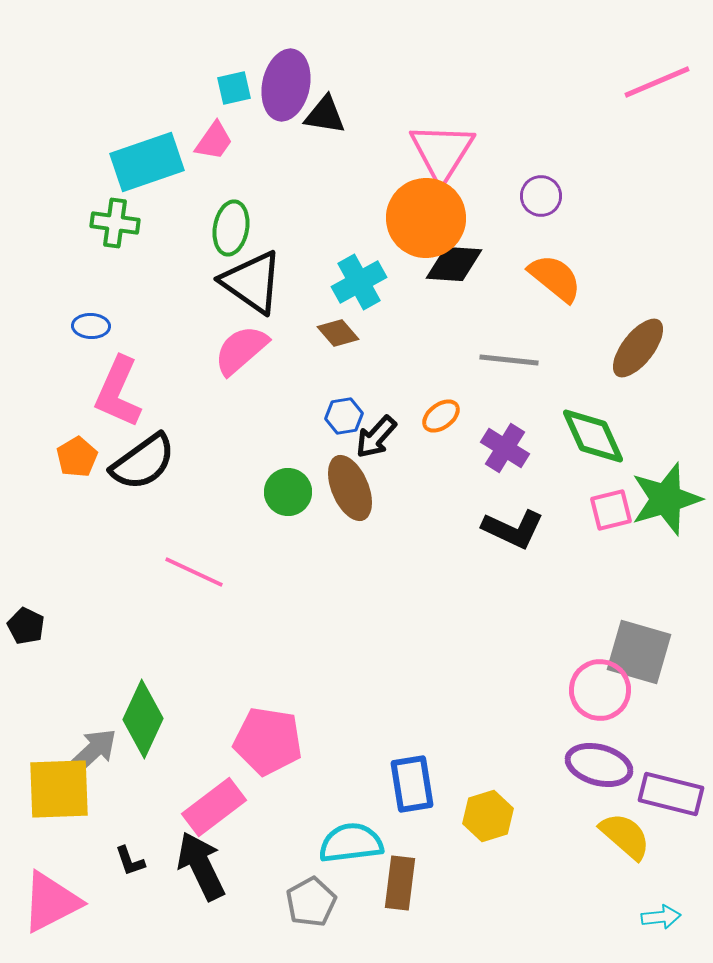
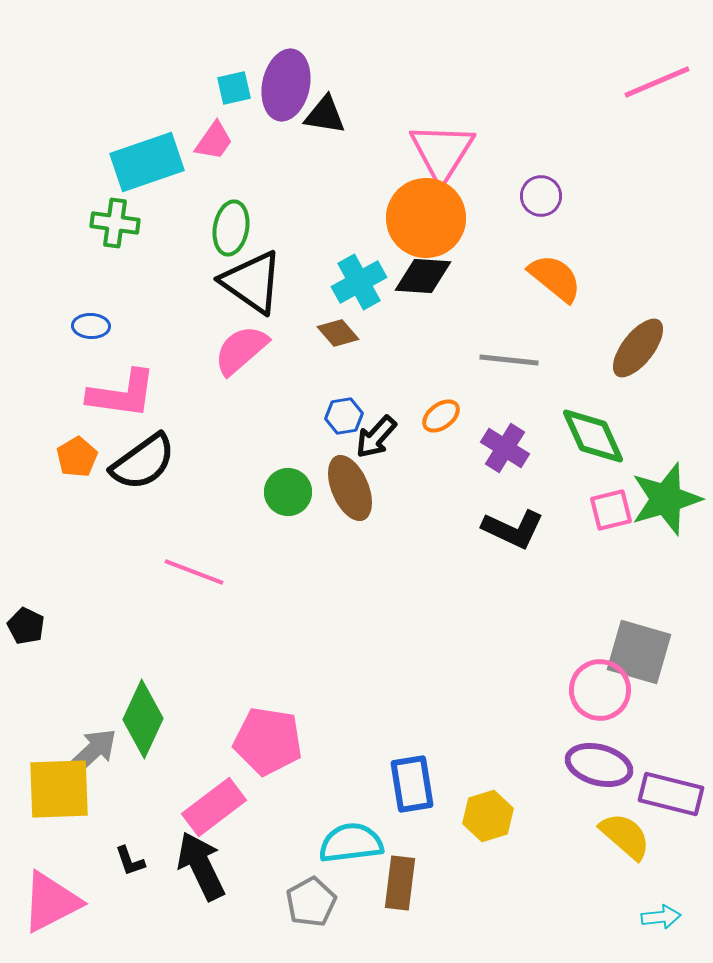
black diamond at (454, 264): moved 31 px left, 12 px down
pink L-shape at (118, 392): moved 4 px right, 2 px down; rotated 106 degrees counterclockwise
pink line at (194, 572): rotated 4 degrees counterclockwise
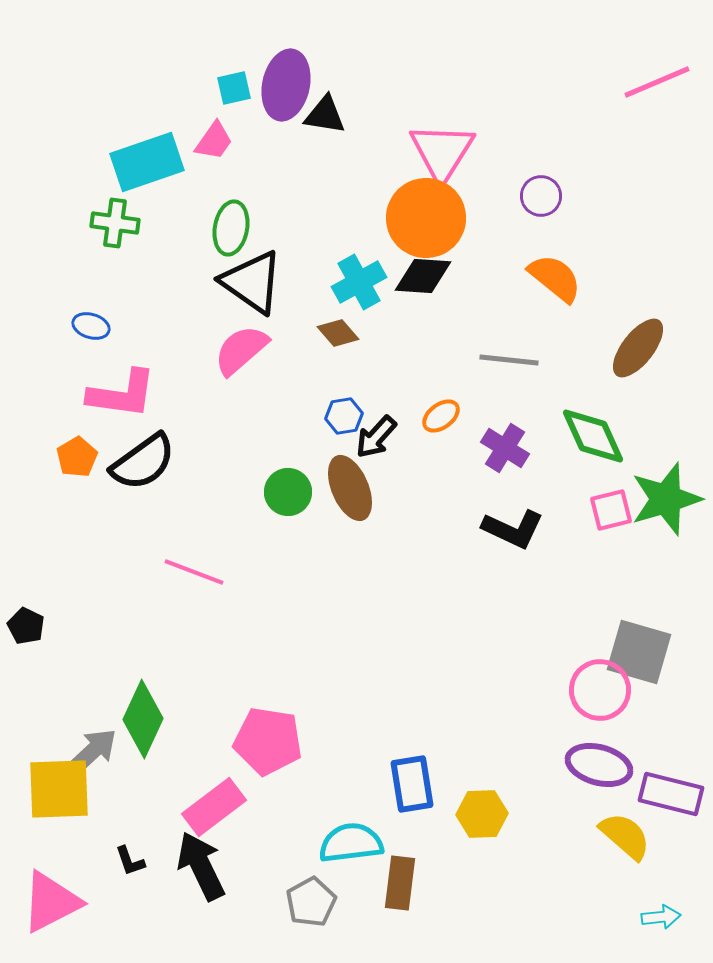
blue ellipse at (91, 326): rotated 15 degrees clockwise
yellow hexagon at (488, 816): moved 6 px left, 2 px up; rotated 15 degrees clockwise
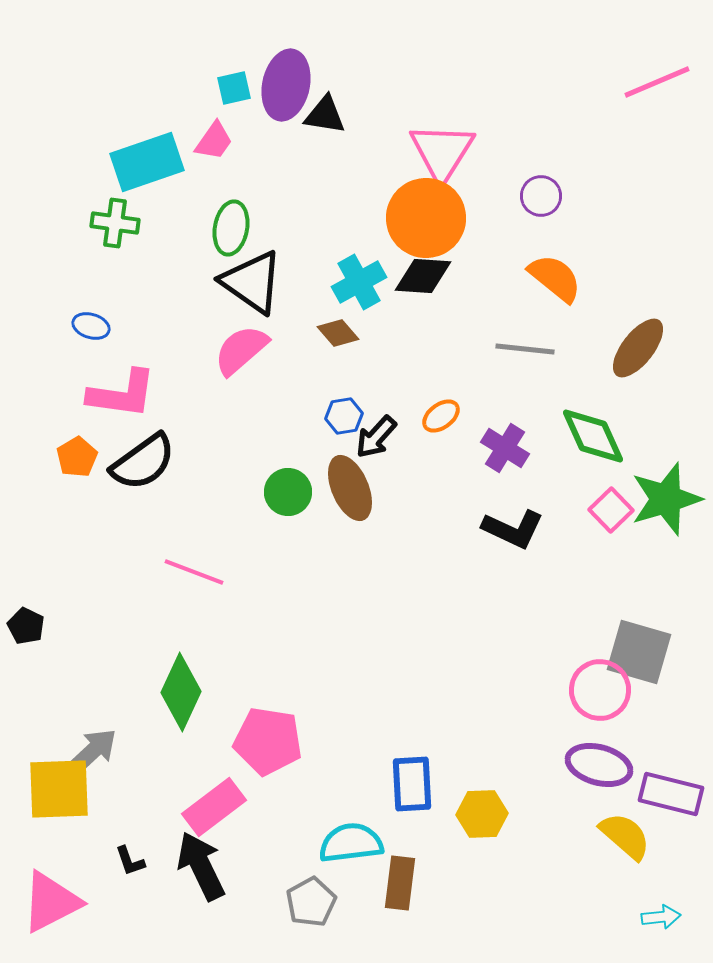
gray line at (509, 360): moved 16 px right, 11 px up
pink square at (611, 510): rotated 30 degrees counterclockwise
green diamond at (143, 719): moved 38 px right, 27 px up
blue rectangle at (412, 784): rotated 6 degrees clockwise
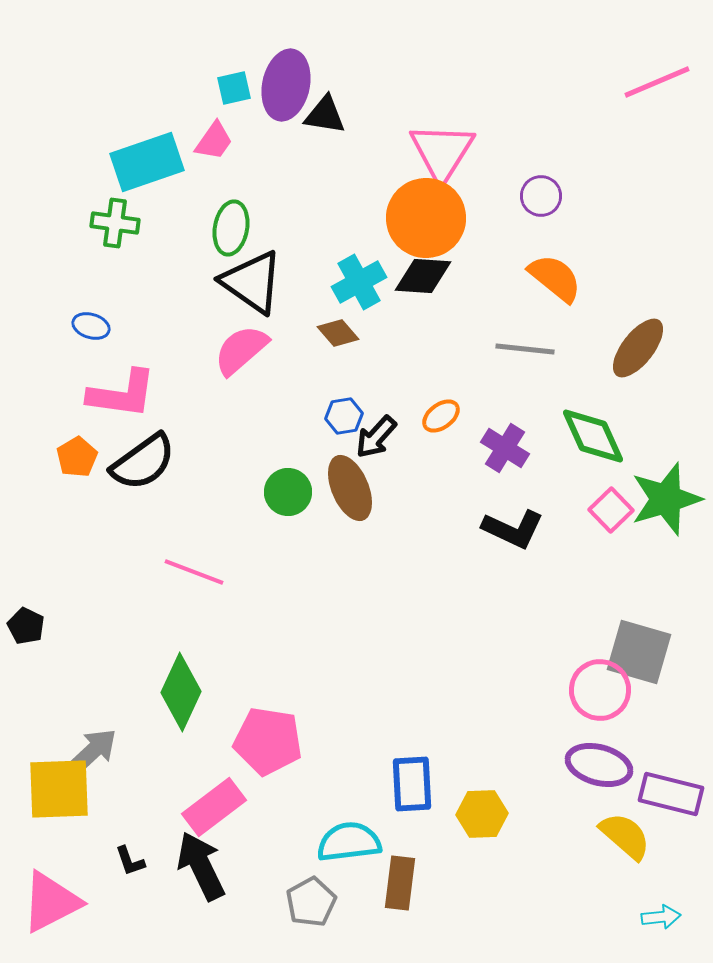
cyan semicircle at (351, 843): moved 2 px left, 1 px up
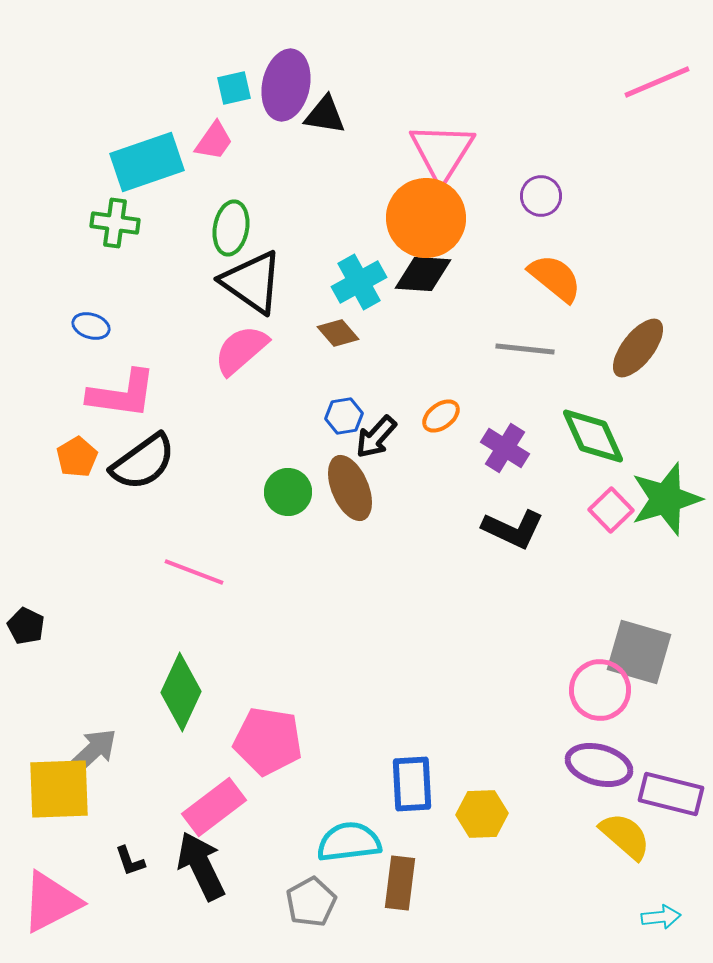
black diamond at (423, 276): moved 2 px up
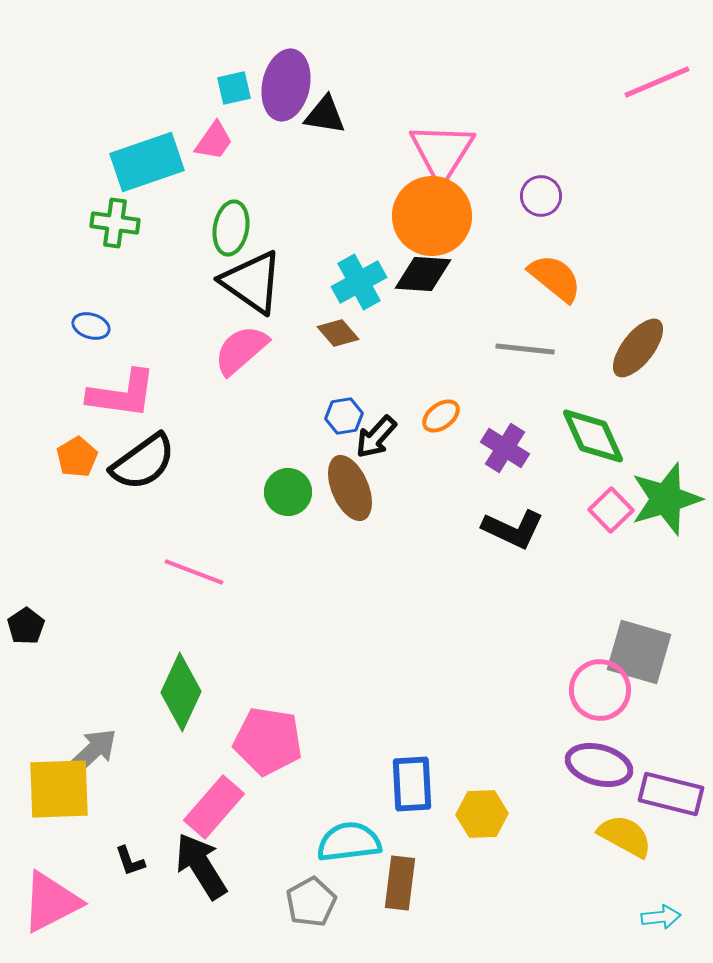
orange circle at (426, 218): moved 6 px right, 2 px up
black pentagon at (26, 626): rotated 12 degrees clockwise
pink rectangle at (214, 807): rotated 12 degrees counterclockwise
yellow semicircle at (625, 836): rotated 12 degrees counterclockwise
black arrow at (201, 866): rotated 6 degrees counterclockwise
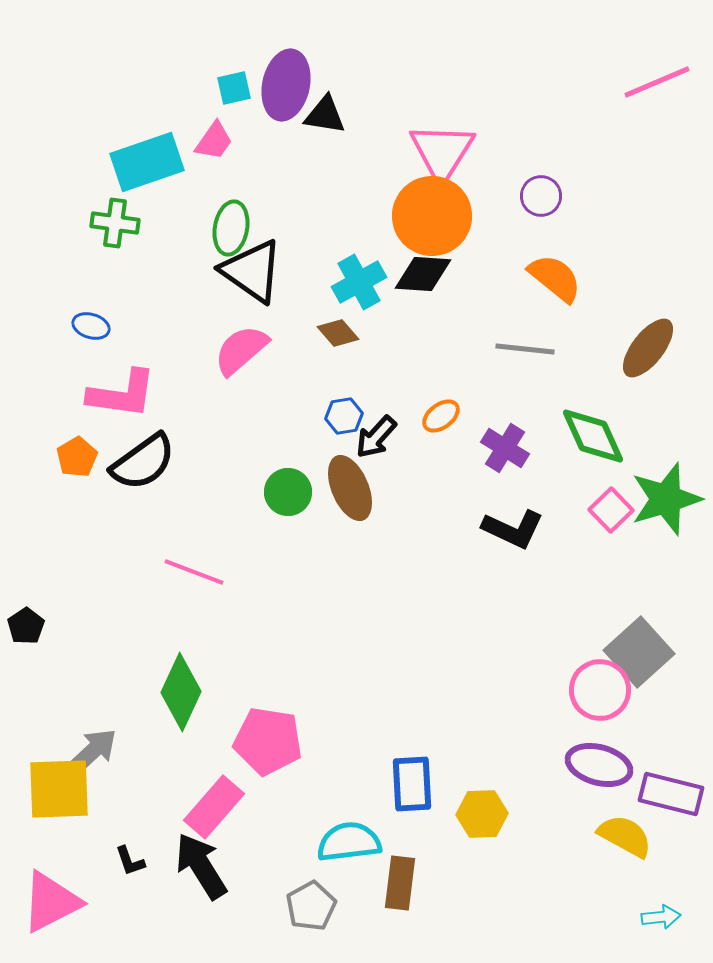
black triangle at (252, 282): moved 11 px up
brown ellipse at (638, 348): moved 10 px right
gray square at (639, 652): rotated 32 degrees clockwise
gray pentagon at (311, 902): moved 4 px down
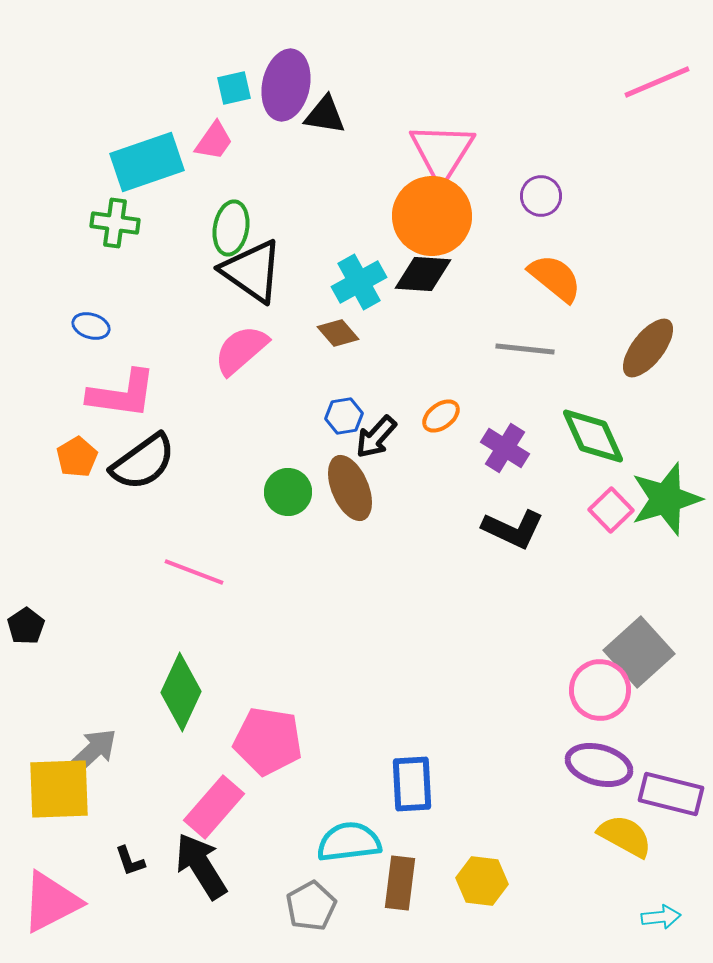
yellow hexagon at (482, 814): moved 67 px down; rotated 9 degrees clockwise
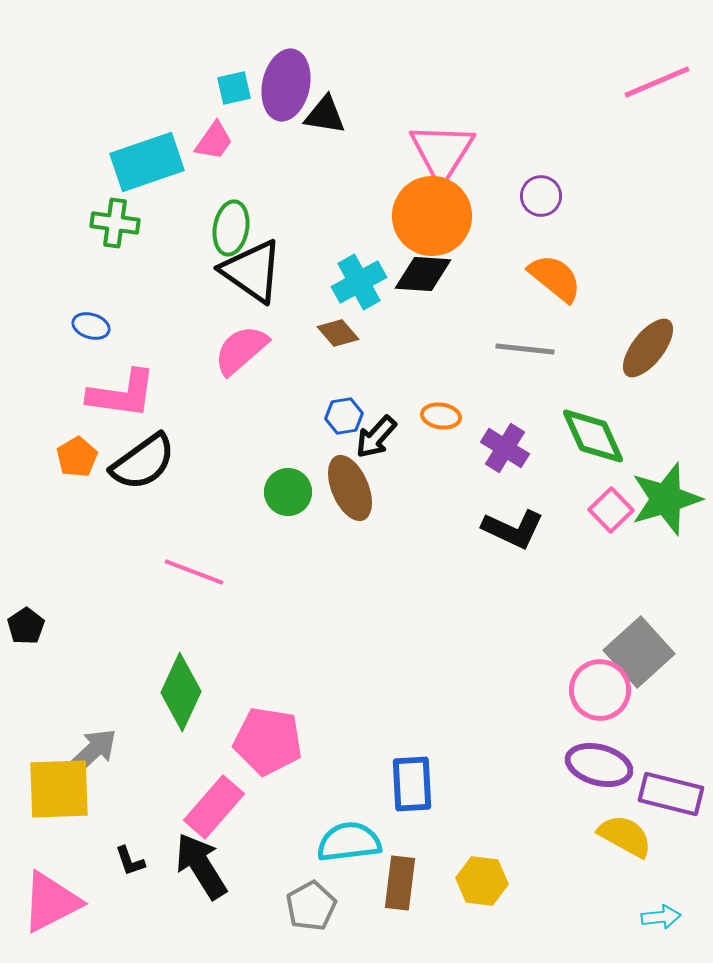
orange ellipse at (441, 416): rotated 45 degrees clockwise
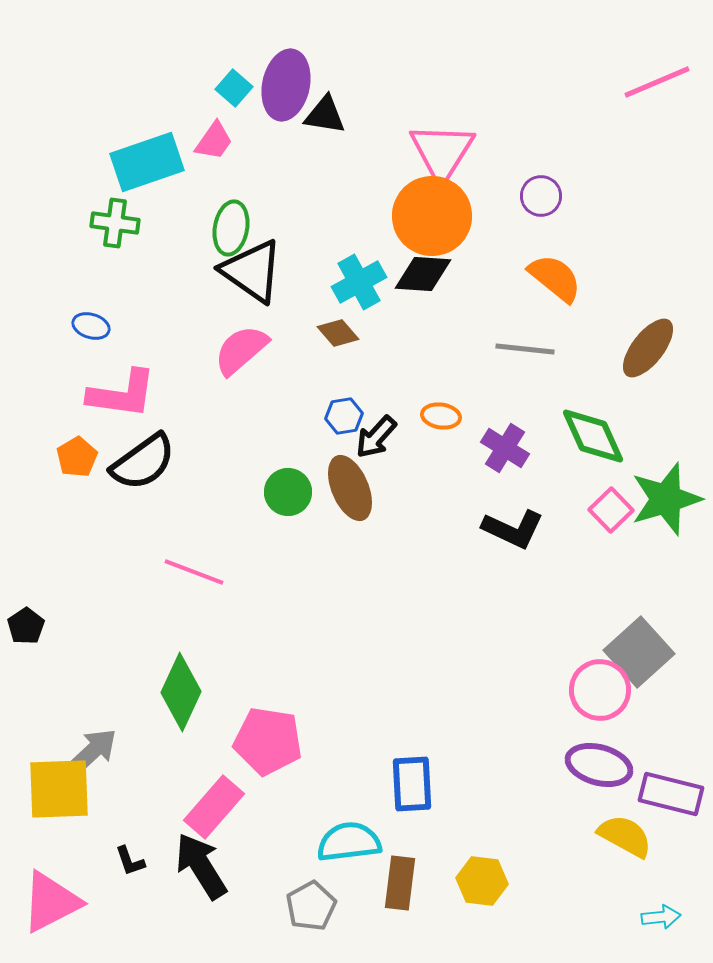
cyan square at (234, 88): rotated 36 degrees counterclockwise
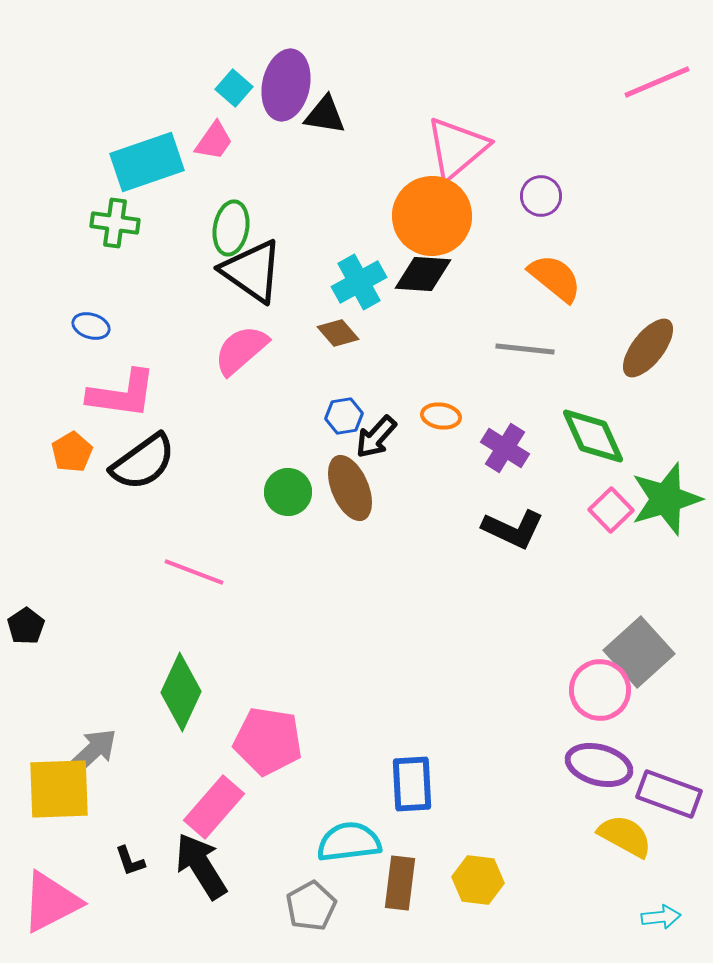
pink triangle at (442, 152): moved 15 px right, 4 px up; rotated 18 degrees clockwise
orange pentagon at (77, 457): moved 5 px left, 5 px up
purple rectangle at (671, 794): moved 2 px left; rotated 6 degrees clockwise
yellow hexagon at (482, 881): moved 4 px left, 1 px up
